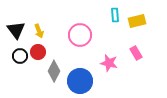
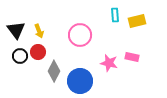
pink rectangle: moved 4 px left, 4 px down; rotated 48 degrees counterclockwise
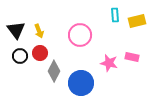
red circle: moved 2 px right, 1 px down
blue circle: moved 1 px right, 2 px down
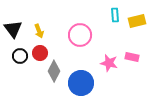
black triangle: moved 3 px left, 1 px up
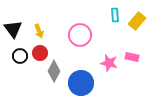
yellow rectangle: rotated 36 degrees counterclockwise
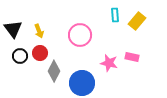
blue circle: moved 1 px right
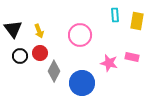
yellow rectangle: rotated 30 degrees counterclockwise
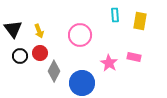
yellow rectangle: moved 3 px right
pink rectangle: moved 2 px right
pink star: rotated 18 degrees clockwise
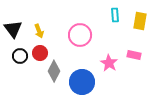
pink rectangle: moved 2 px up
blue circle: moved 1 px up
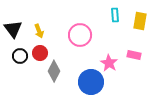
blue circle: moved 9 px right
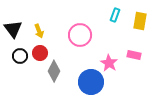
cyan rectangle: rotated 24 degrees clockwise
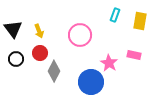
black circle: moved 4 px left, 3 px down
